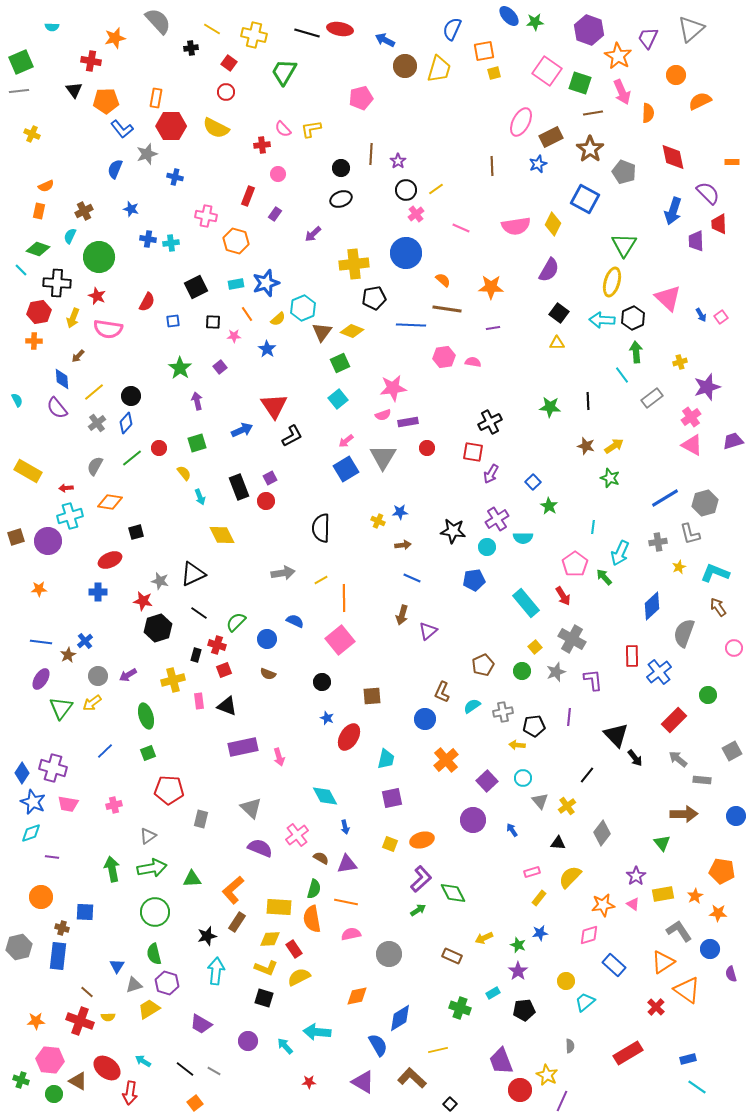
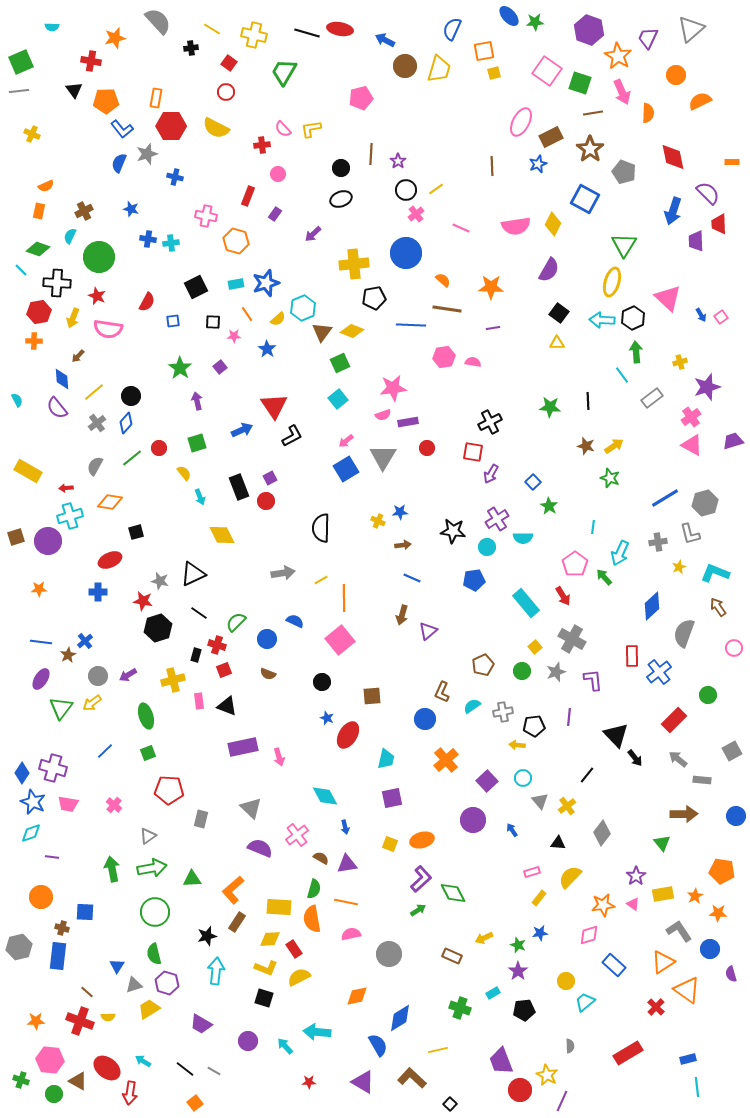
blue semicircle at (115, 169): moved 4 px right, 6 px up
red ellipse at (349, 737): moved 1 px left, 2 px up
pink cross at (114, 805): rotated 35 degrees counterclockwise
cyan line at (697, 1087): rotated 48 degrees clockwise
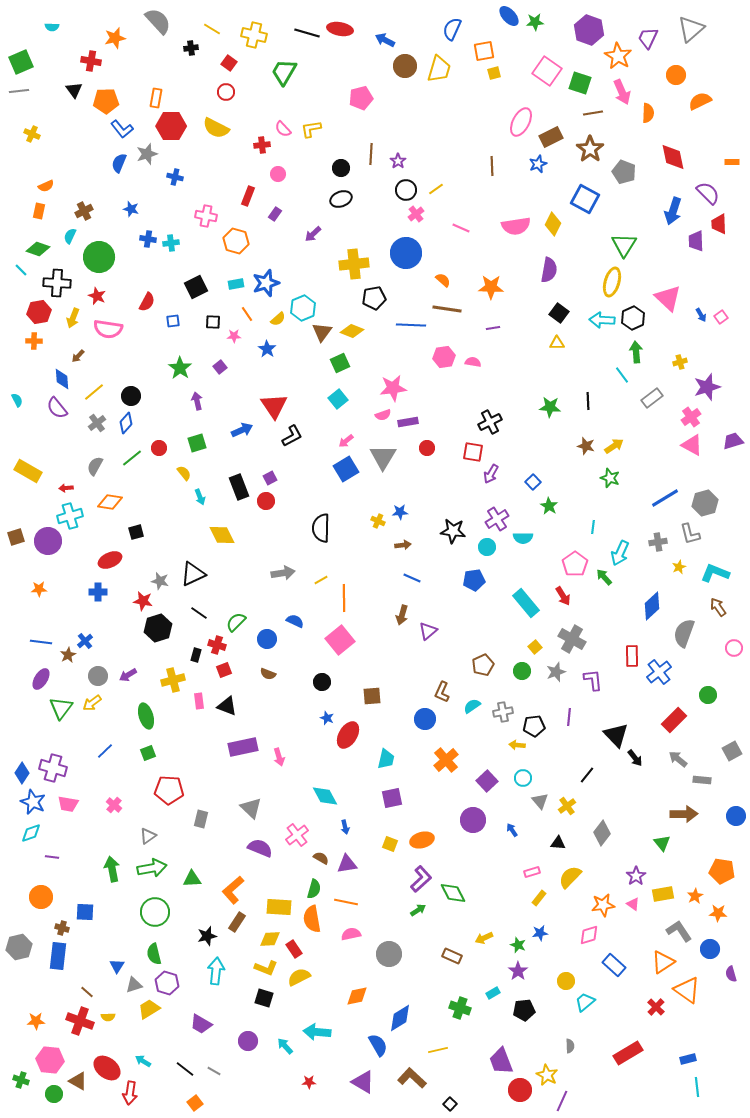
purple semicircle at (549, 270): rotated 20 degrees counterclockwise
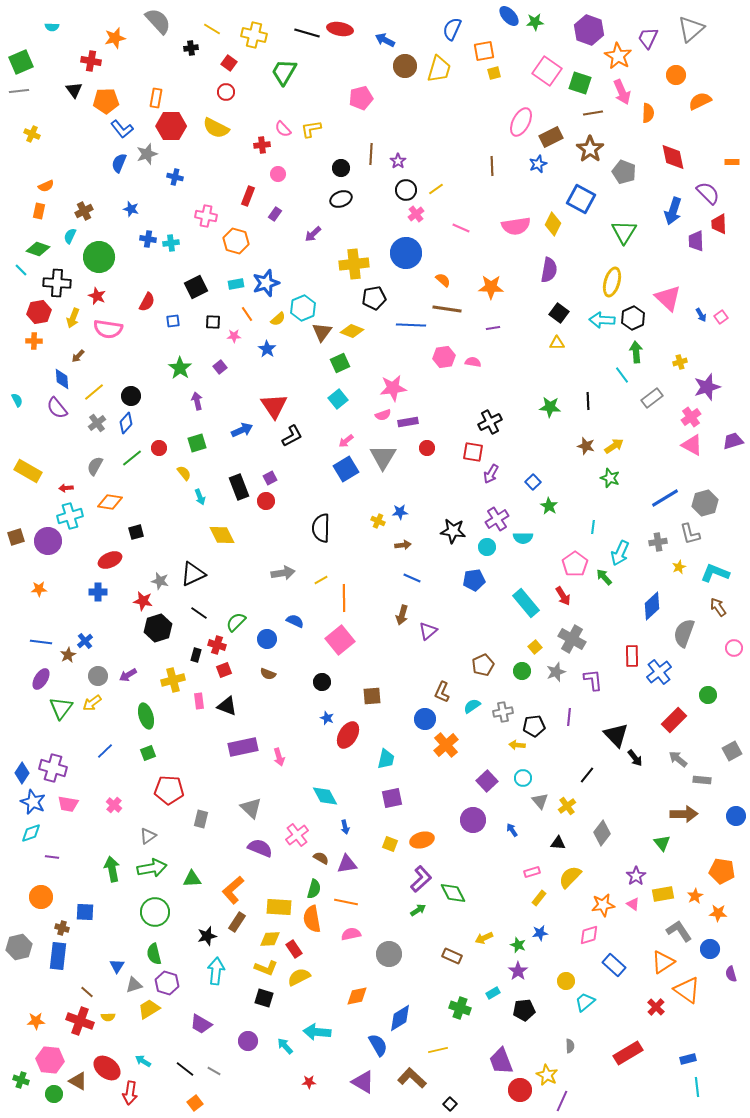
blue square at (585, 199): moved 4 px left
green triangle at (624, 245): moved 13 px up
orange cross at (446, 760): moved 15 px up
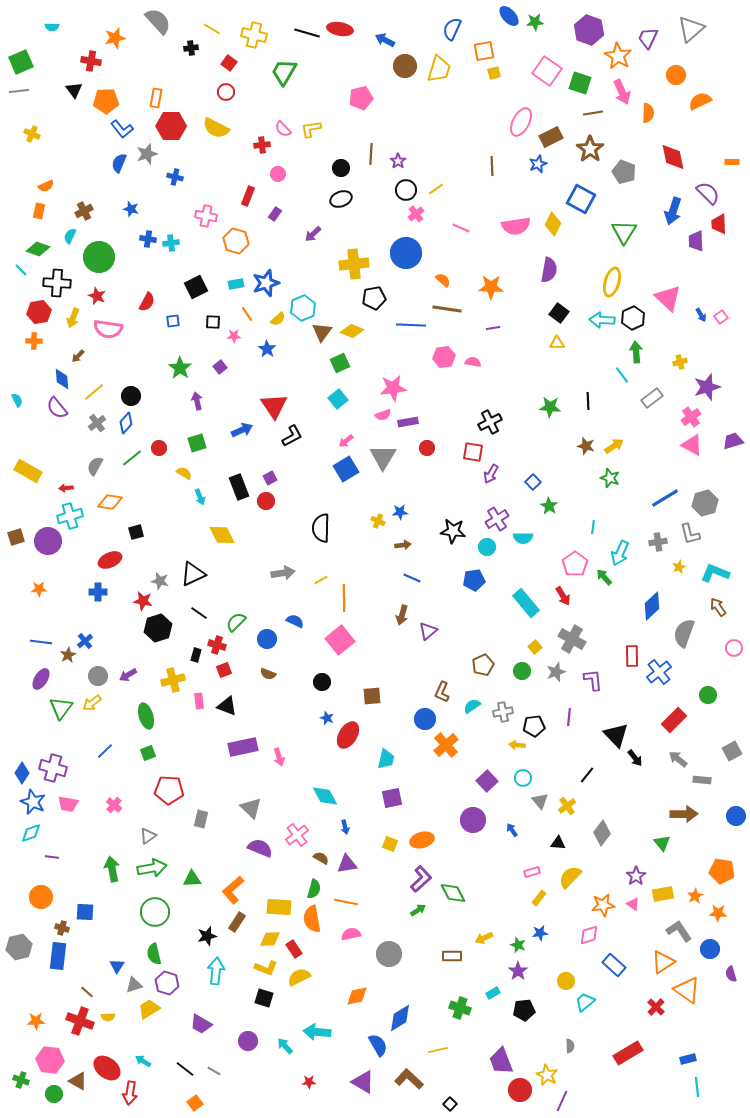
yellow semicircle at (184, 473): rotated 21 degrees counterclockwise
brown rectangle at (452, 956): rotated 24 degrees counterclockwise
brown L-shape at (412, 1078): moved 3 px left, 1 px down
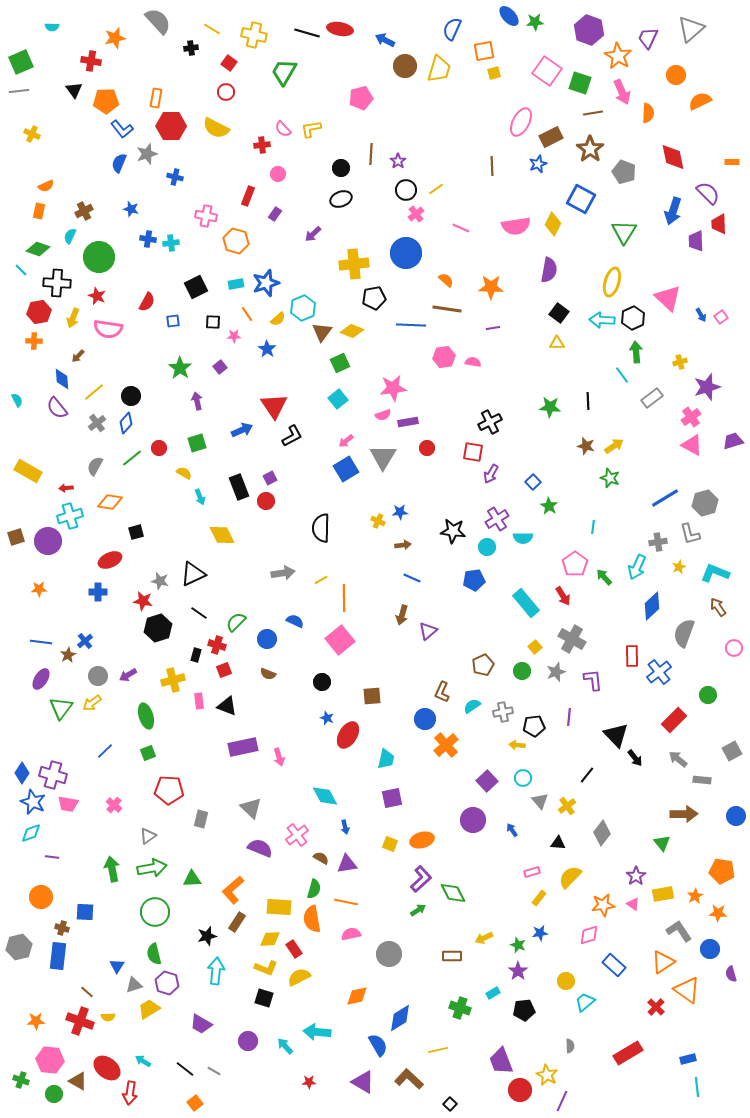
orange semicircle at (443, 280): moved 3 px right
cyan arrow at (620, 553): moved 17 px right, 14 px down
purple cross at (53, 768): moved 7 px down
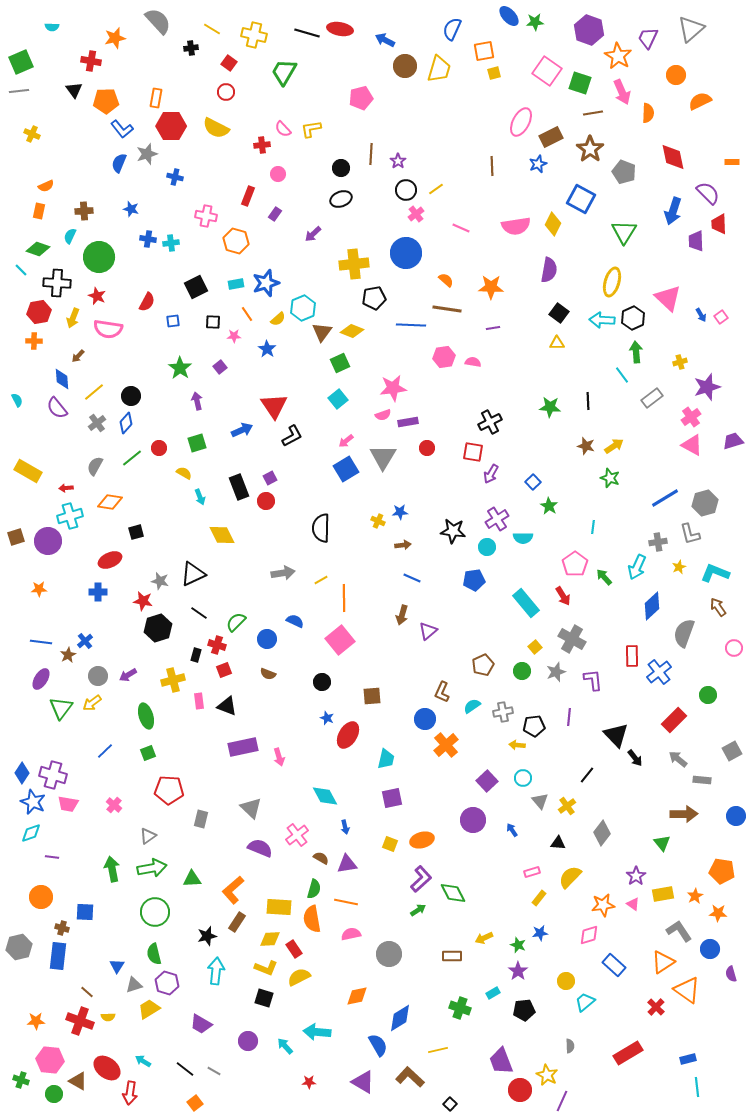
brown cross at (84, 211): rotated 24 degrees clockwise
brown L-shape at (409, 1079): moved 1 px right, 2 px up
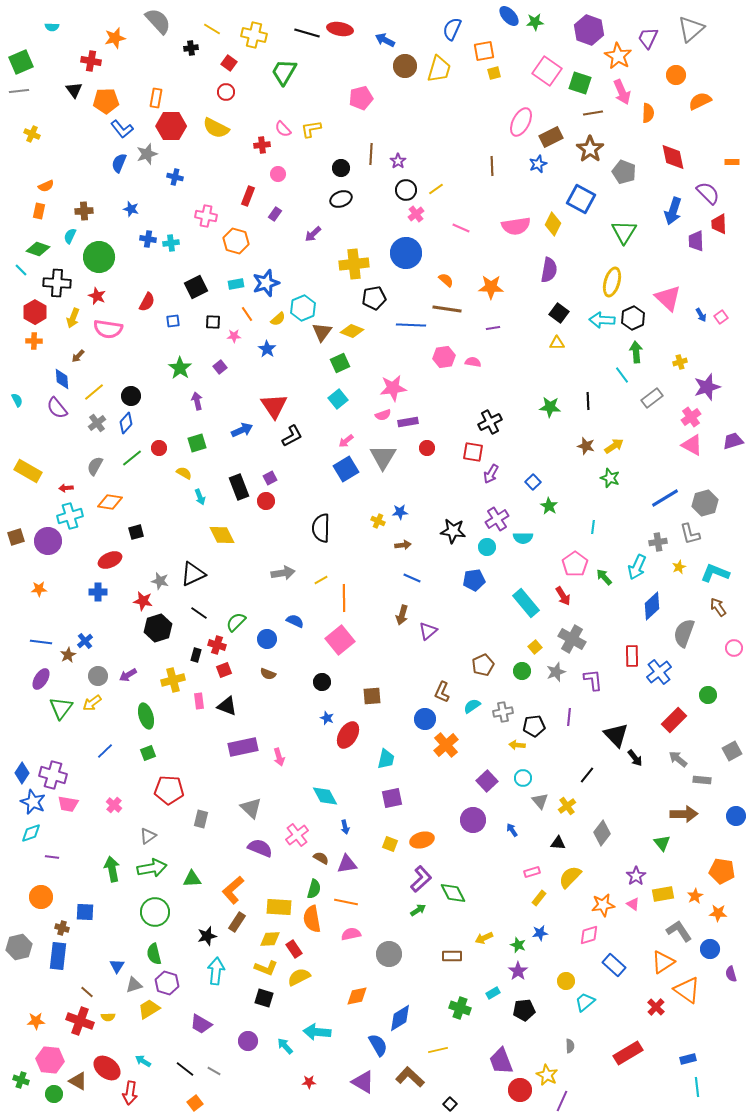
red hexagon at (39, 312): moved 4 px left; rotated 20 degrees counterclockwise
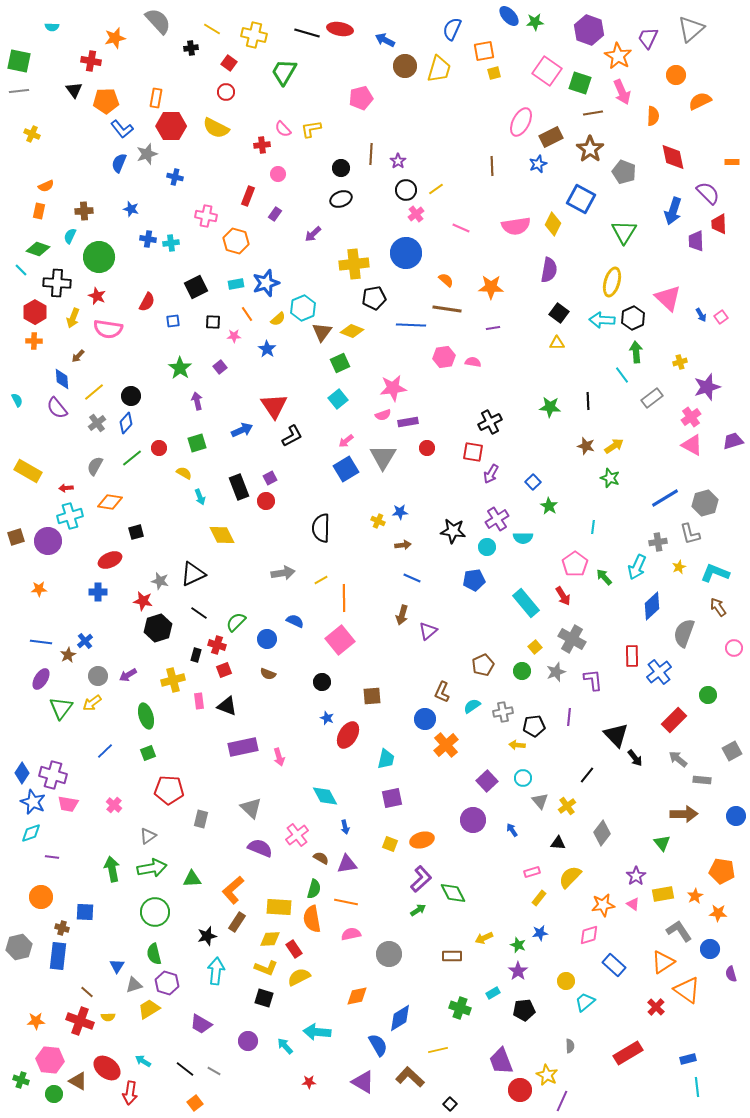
green square at (21, 62): moved 2 px left, 1 px up; rotated 35 degrees clockwise
orange semicircle at (648, 113): moved 5 px right, 3 px down
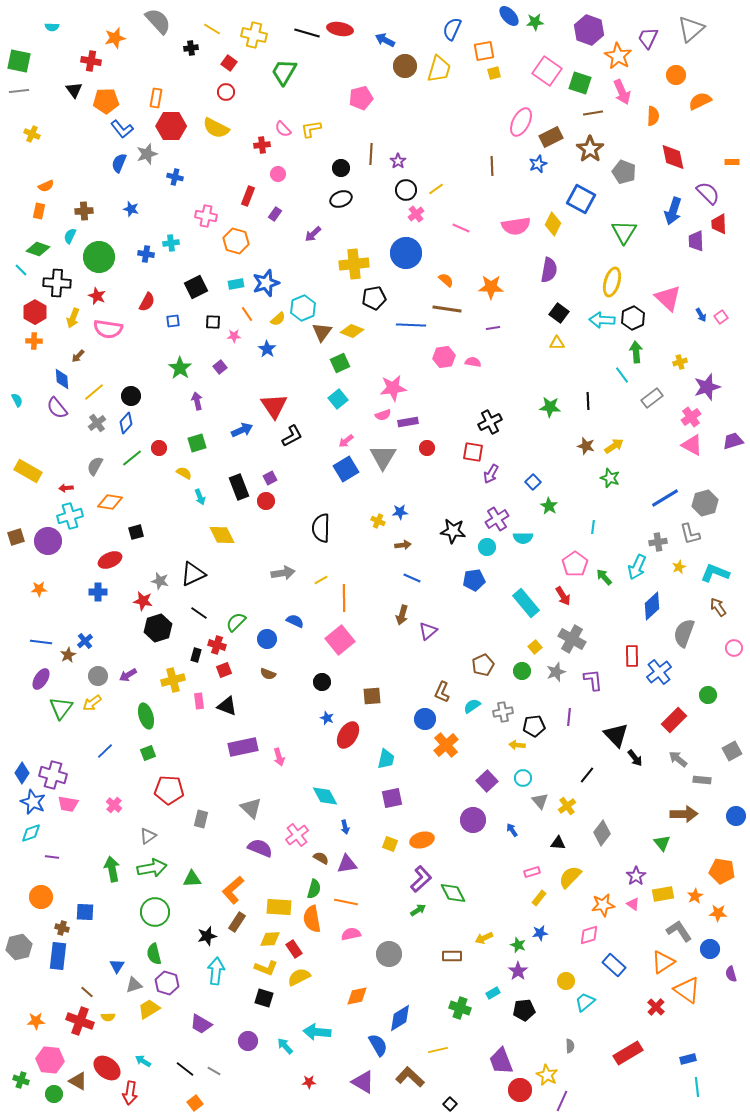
blue cross at (148, 239): moved 2 px left, 15 px down
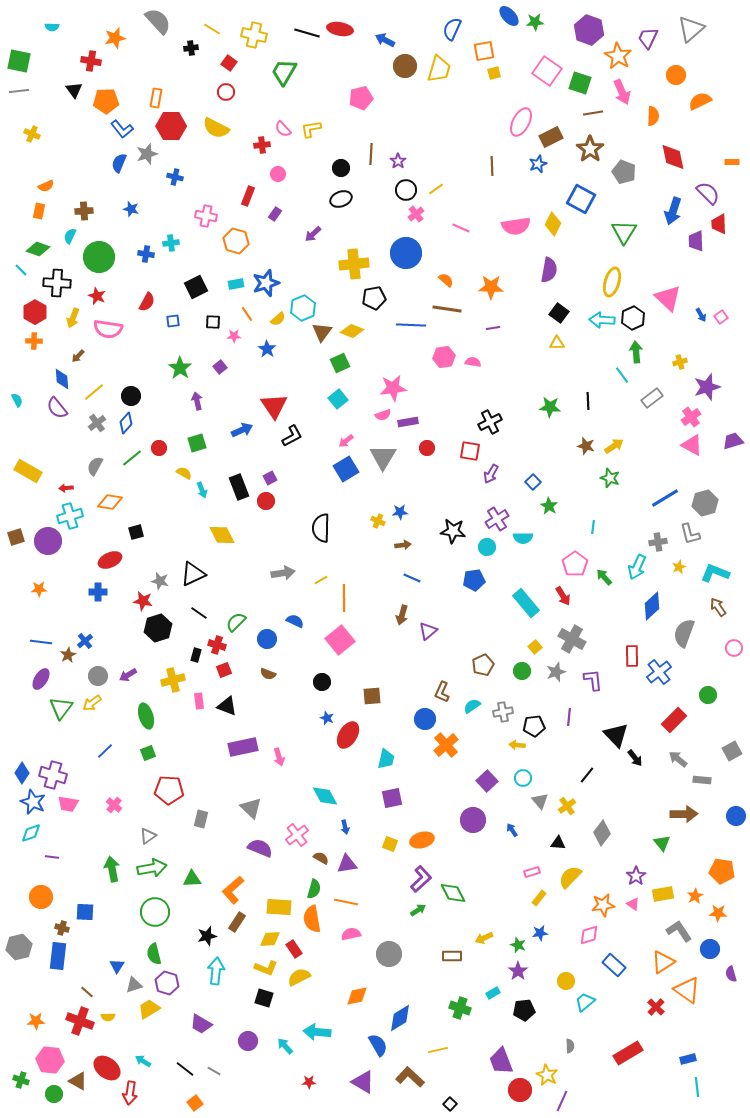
red square at (473, 452): moved 3 px left, 1 px up
cyan arrow at (200, 497): moved 2 px right, 7 px up
